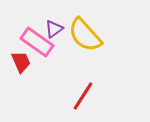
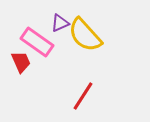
purple triangle: moved 6 px right, 6 px up; rotated 12 degrees clockwise
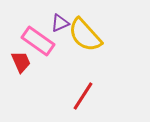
pink rectangle: moved 1 px right, 1 px up
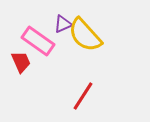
purple triangle: moved 3 px right, 1 px down
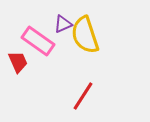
yellow semicircle: rotated 24 degrees clockwise
red trapezoid: moved 3 px left
